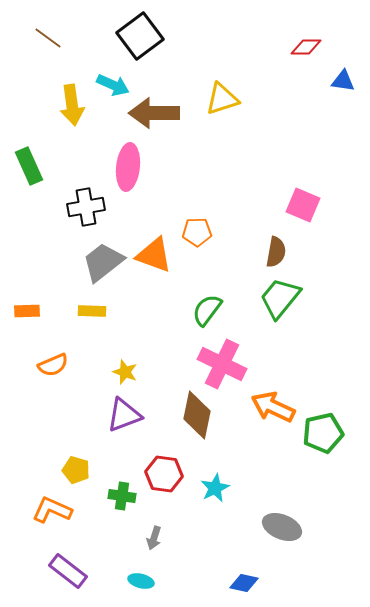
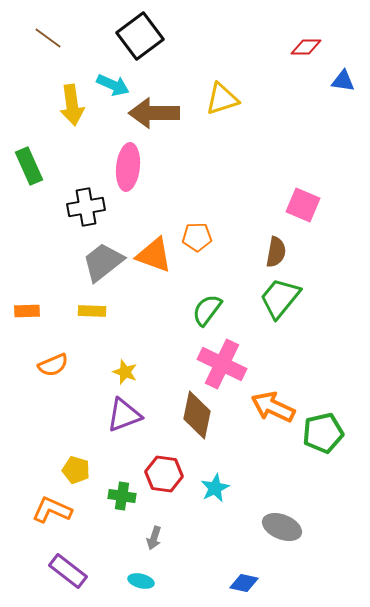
orange pentagon: moved 5 px down
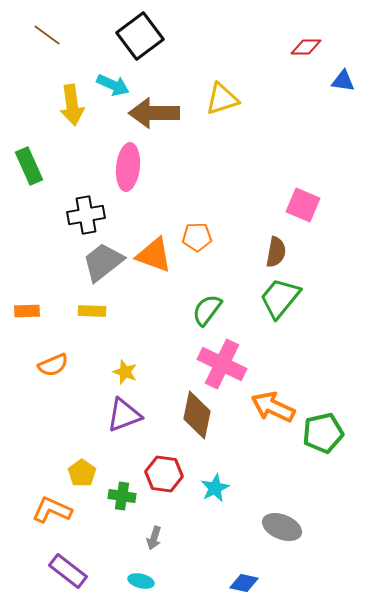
brown line: moved 1 px left, 3 px up
black cross: moved 8 px down
yellow pentagon: moved 6 px right, 3 px down; rotated 20 degrees clockwise
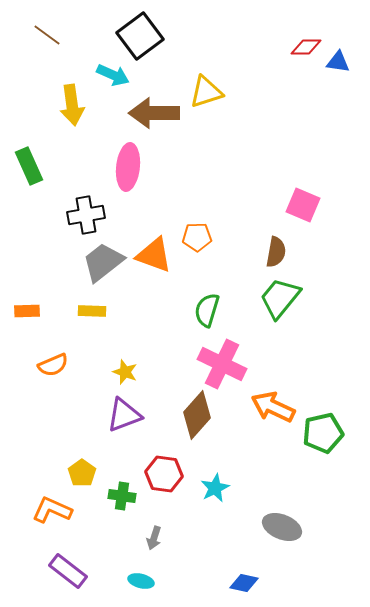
blue triangle: moved 5 px left, 19 px up
cyan arrow: moved 10 px up
yellow triangle: moved 16 px left, 7 px up
green semicircle: rotated 20 degrees counterclockwise
brown diamond: rotated 30 degrees clockwise
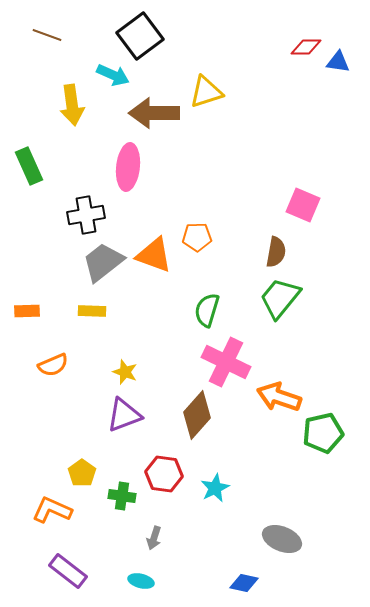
brown line: rotated 16 degrees counterclockwise
pink cross: moved 4 px right, 2 px up
orange arrow: moved 6 px right, 10 px up; rotated 6 degrees counterclockwise
gray ellipse: moved 12 px down
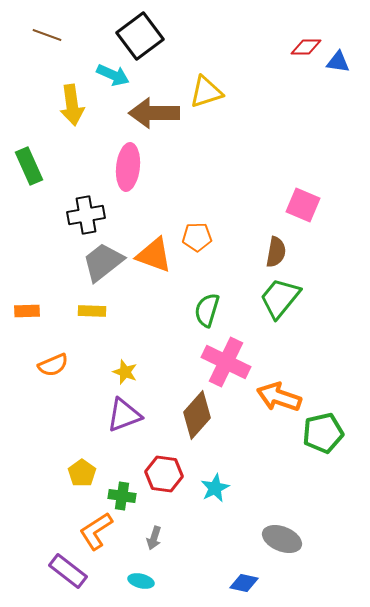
orange L-shape: moved 44 px right, 21 px down; rotated 57 degrees counterclockwise
